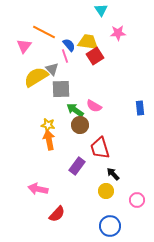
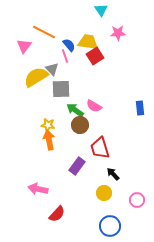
yellow circle: moved 2 px left, 2 px down
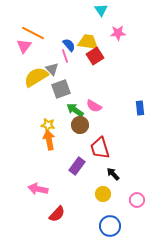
orange line: moved 11 px left, 1 px down
gray square: rotated 18 degrees counterclockwise
yellow circle: moved 1 px left, 1 px down
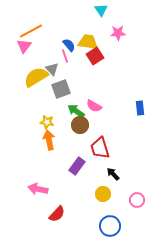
orange line: moved 2 px left, 2 px up; rotated 55 degrees counterclockwise
green arrow: moved 1 px right, 1 px down
yellow star: moved 1 px left, 3 px up
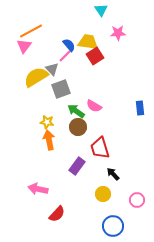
pink line: rotated 64 degrees clockwise
brown circle: moved 2 px left, 2 px down
blue circle: moved 3 px right
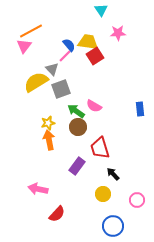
yellow semicircle: moved 5 px down
blue rectangle: moved 1 px down
yellow star: moved 1 px right, 1 px down; rotated 24 degrees counterclockwise
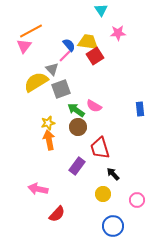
green arrow: moved 1 px up
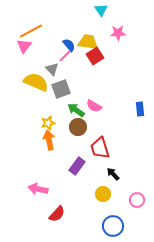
yellow semicircle: rotated 55 degrees clockwise
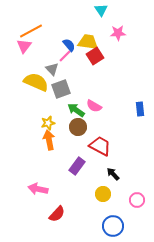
red trapezoid: moved 2 px up; rotated 135 degrees clockwise
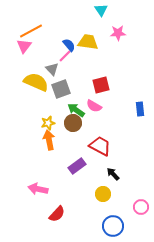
red square: moved 6 px right, 29 px down; rotated 18 degrees clockwise
brown circle: moved 5 px left, 4 px up
purple rectangle: rotated 18 degrees clockwise
pink circle: moved 4 px right, 7 px down
